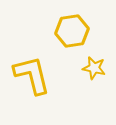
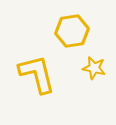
yellow L-shape: moved 5 px right, 1 px up
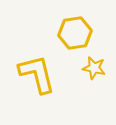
yellow hexagon: moved 3 px right, 2 px down
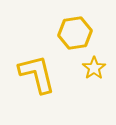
yellow star: rotated 25 degrees clockwise
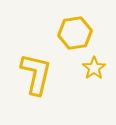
yellow L-shape: moved 1 px left; rotated 27 degrees clockwise
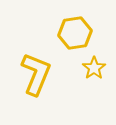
yellow L-shape: rotated 9 degrees clockwise
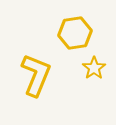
yellow L-shape: moved 1 px down
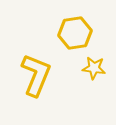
yellow star: rotated 30 degrees counterclockwise
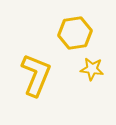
yellow star: moved 2 px left, 1 px down
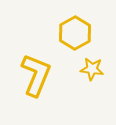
yellow hexagon: rotated 20 degrees counterclockwise
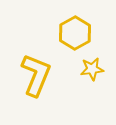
yellow star: rotated 15 degrees counterclockwise
